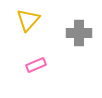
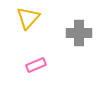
yellow triangle: moved 2 px up
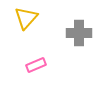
yellow triangle: moved 2 px left
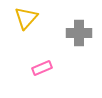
pink rectangle: moved 6 px right, 3 px down
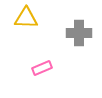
yellow triangle: rotated 50 degrees clockwise
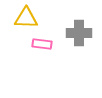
pink rectangle: moved 24 px up; rotated 30 degrees clockwise
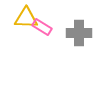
pink rectangle: moved 17 px up; rotated 24 degrees clockwise
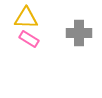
pink rectangle: moved 13 px left, 12 px down
